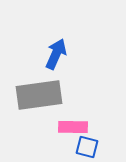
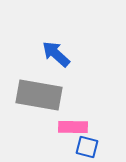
blue arrow: rotated 72 degrees counterclockwise
gray rectangle: rotated 18 degrees clockwise
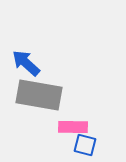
blue arrow: moved 30 px left, 9 px down
blue square: moved 2 px left, 2 px up
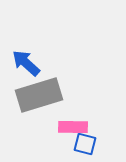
gray rectangle: rotated 27 degrees counterclockwise
blue square: moved 1 px up
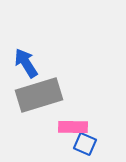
blue arrow: rotated 16 degrees clockwise
blue square: rotated 10 degrees clockwise
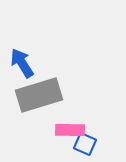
blue arrow: moved 4 px left
pink rectangle: moved 3 px left, 3 px down
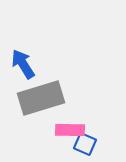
blue arrow: moved 1 px right, 1 px down
gray rectangle: moved 2 px right, 3 px down
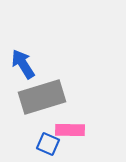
gray rectangle: moved 1 px right, 1 px up
blue square: moved 37 px left
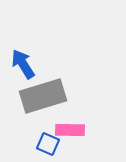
gray rectangle: moved 1 px right, 1 px up
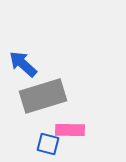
blue arrow: rotated 16 degrees counterclockwise
blue square: rotated 10 degrees counterclockwise
